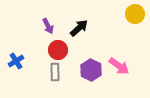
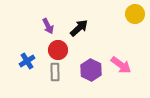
blue cross: moved 11 px right
pink arrow: moved 2 px right, 1 px up
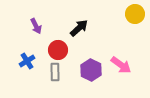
purple arrow: moved 12 px left
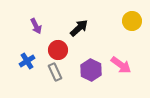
yellow circle: moved 3 px left, 7 px down
gray rectangle: rotated 24 degrees counterclockwise
